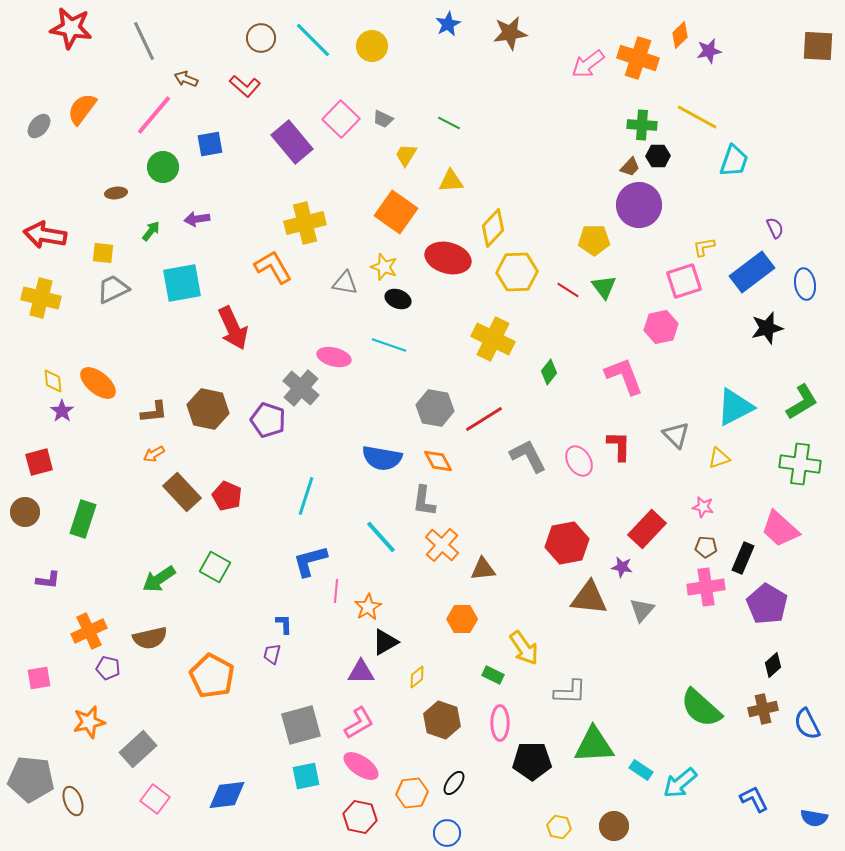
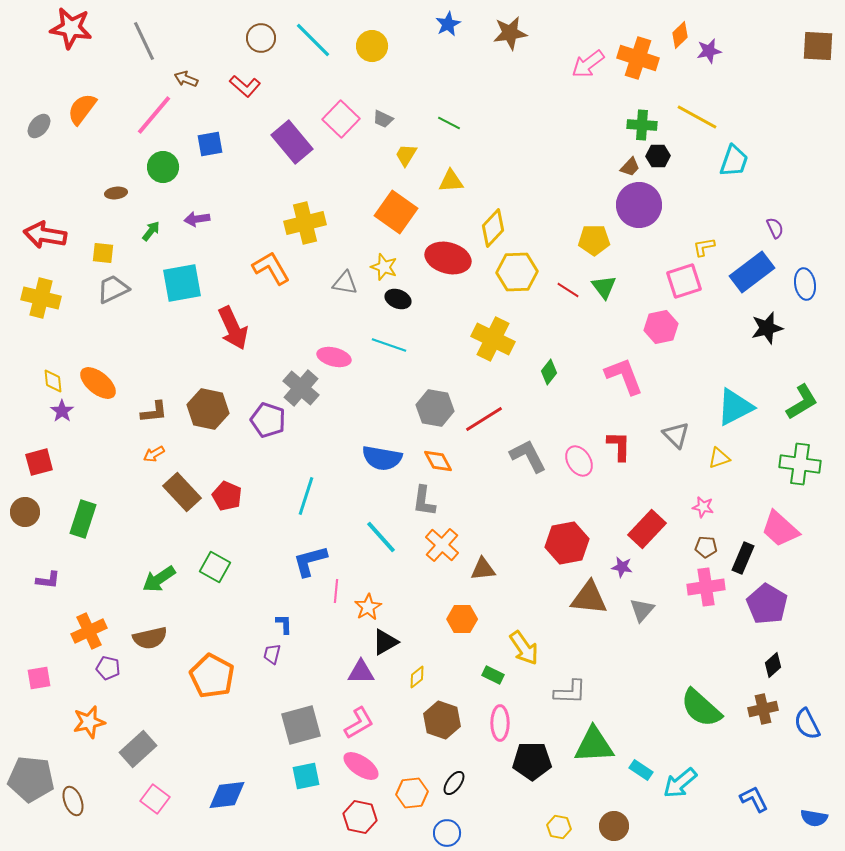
orange L-shape at (273, 267): moved 2 px left, 1 px down
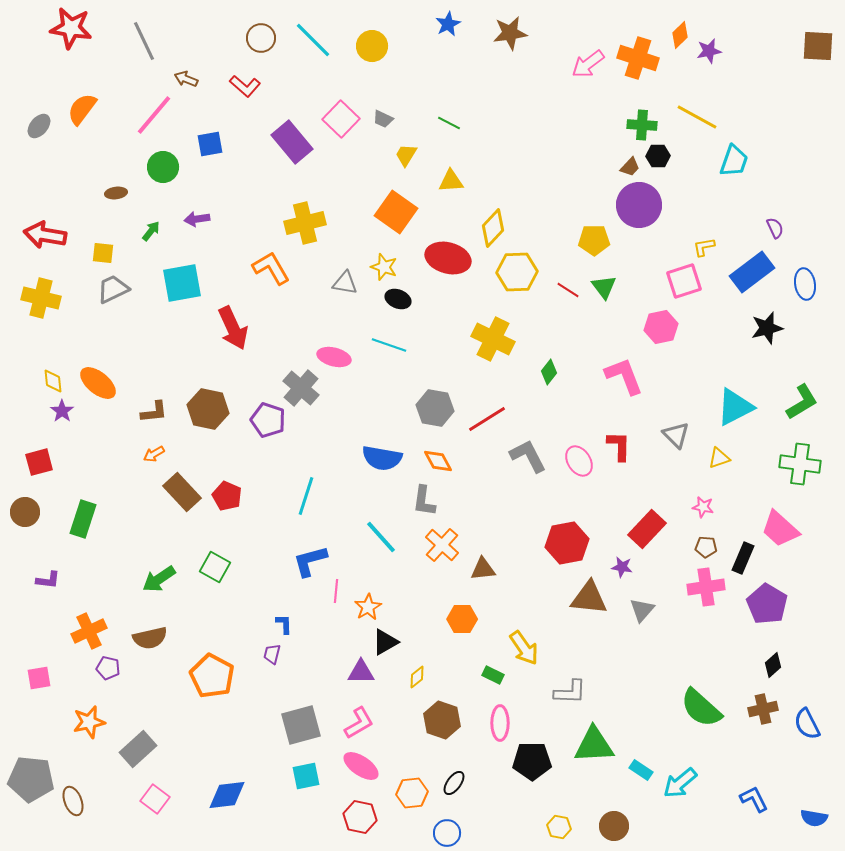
red line at (484, 419): moved 3 px right
